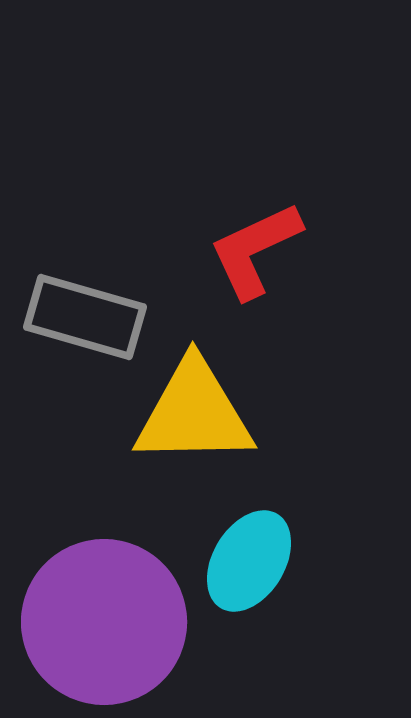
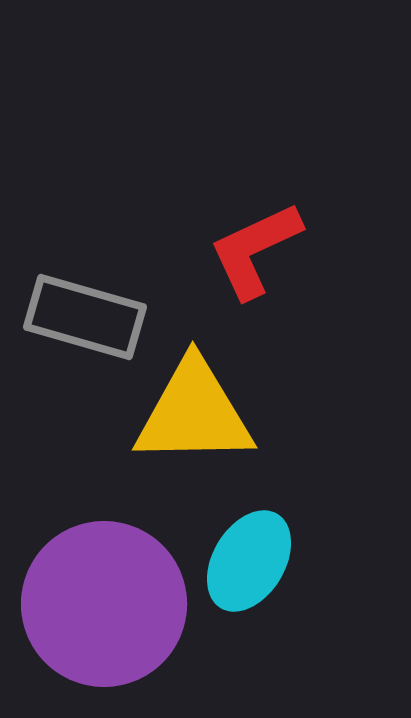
purple circle: moved 18 px up
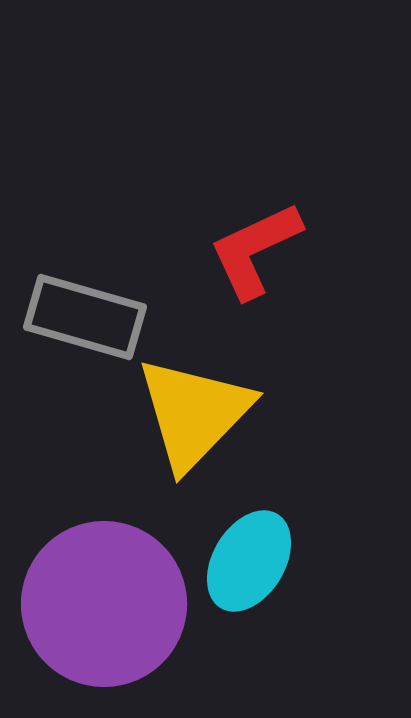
yellow triangle: rotated 45 degrees counterclockwise
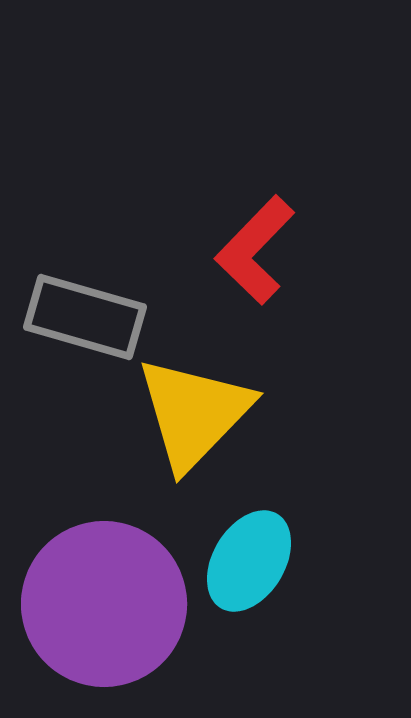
red L-shape: rotated 21 degrees counterclockwise
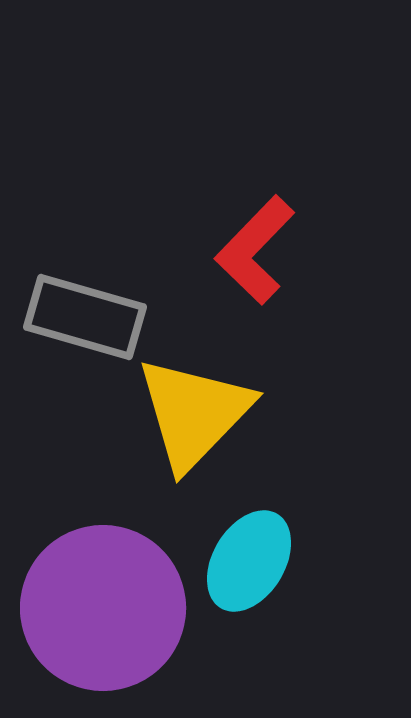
purple circle: moved 1 px left, 4 px down
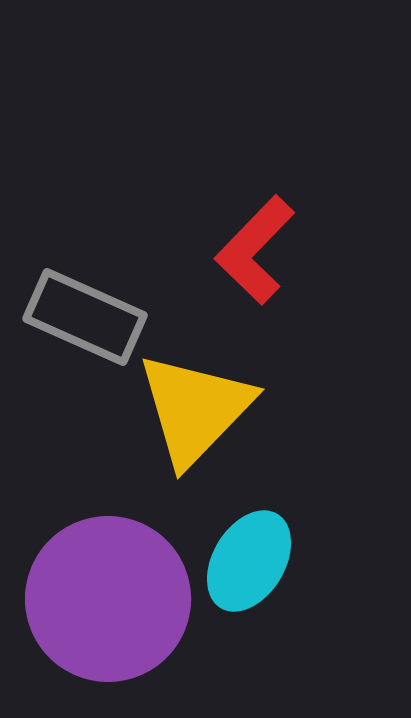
gray rectangle: rotated 8 degrees clockwise
yellow triangle: moved 1 px right, 4 px up
purple circle: moved 5 px right, 9 px up
